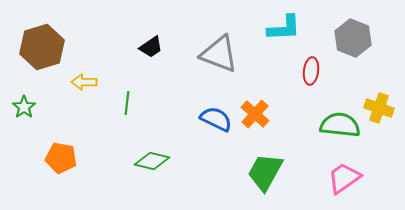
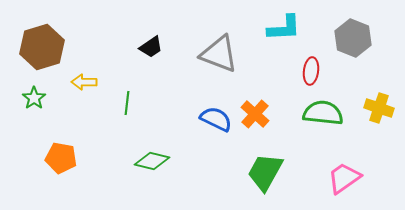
green star: moved 10 px right, 9 px up
green semicircle: moved 17 px left, 12 px up
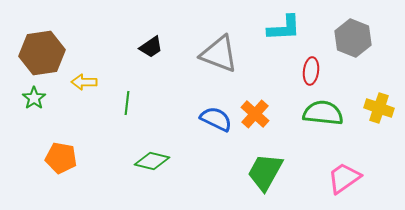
brown hexagon: moved 6 px down; rotated 9 degrees clockwise
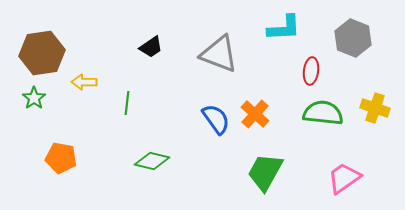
yellow cross: moved 4 px left
blue semicircle: rotated 28 degrees clockwise
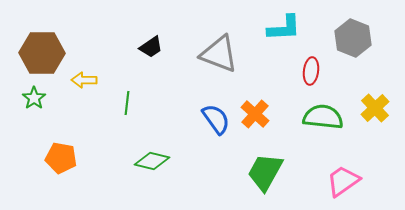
brown hexagon: rotated 9 degrees clockwise
yellow arrow: moved 2 px up
yellow cross: rotated 28 degrees clockwise
green semicircle: moved 4 px down
pink trapezoid: moved 1 px left, 3 px down
